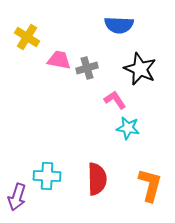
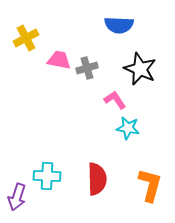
yellow cross: moved 1 px left, 1 px down; rotated 30 degrees clockwise
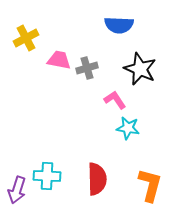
purple arrow: moved 7 px up
